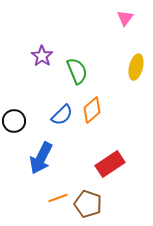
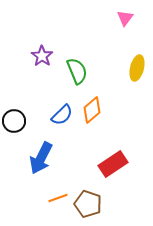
yellow ellipse: moved 1 px right, 1 px down
red rectangle: moved 3 px right
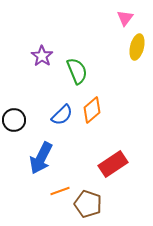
yellow ellipse: moved 21 px up
black circle: moved 1 px up
orange line: moved 2 px right, 7 px up
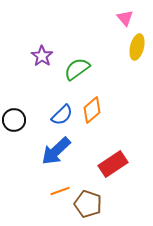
pink triangle: rotated 18 degrees counterclockwise
green semicircle: moved 2 px up; rotated 104 degrees counterclockwise
blue arrow: moved 15 px right, 7 px up; rotated 20 degrees clockwise
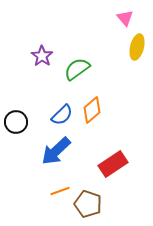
black circle: moved 2 px right, 2 px down
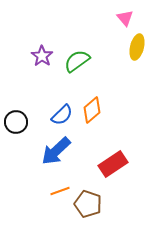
green semicircle: moved 8 px up
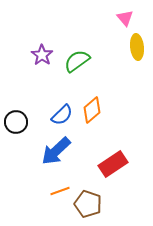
yellow ellipse: rotated 20 degrees counterclockwise
purple star: moved 1 px up
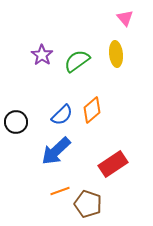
yellow ellipse: moved 21 px left, 7 px down
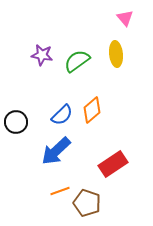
purple star: rotated 25 degrees counterclockwise
brown pentagon: moved 1 px left, 1 px up
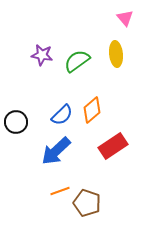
red rectangle: moved 18 px up
